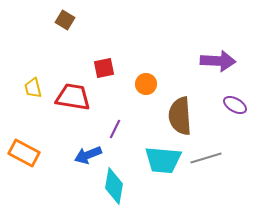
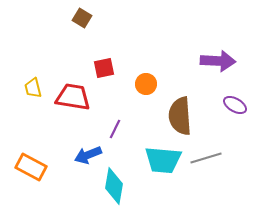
brown square: moved 17 px right, 2 px up
orange rectangle: moved 7 px right, 14 px down
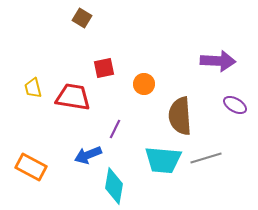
orange circle: moved 2 px left
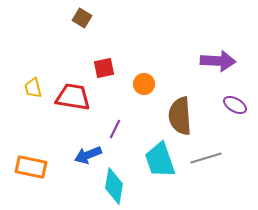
cyan trapezoid: moved 3 px left; rotated 66 degrees clockwise
orange rectangle: rotated 16 degrees counterclockwise
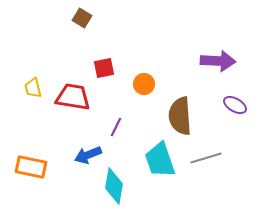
purple line: moved 1 px right, 2 px up
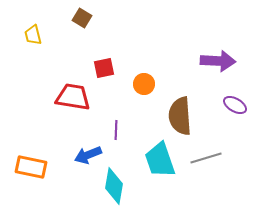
yellow trapezoid: moved 53 px up
purple line: moved 3 px down; rotated 24 degrees counterclockwise
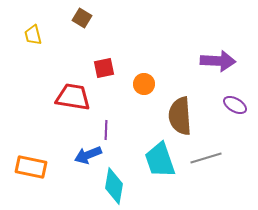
purple line: moved 10 px left
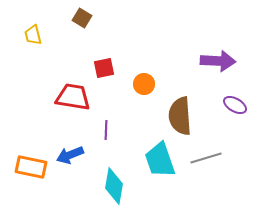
blue arrow: moved 18 px left
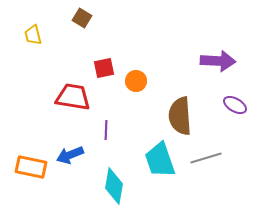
orange circle: moved 8 px left, 3 px up
